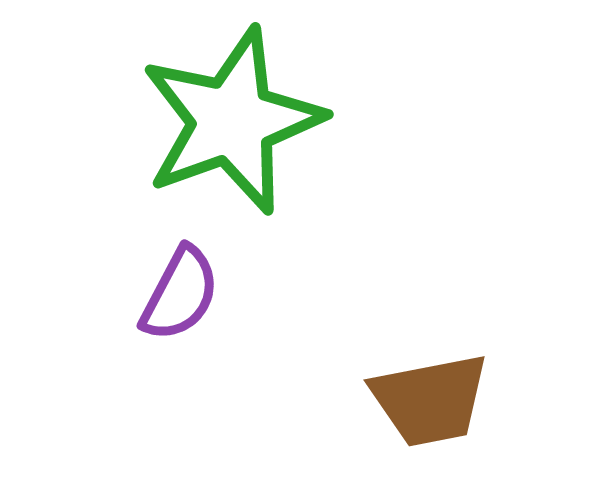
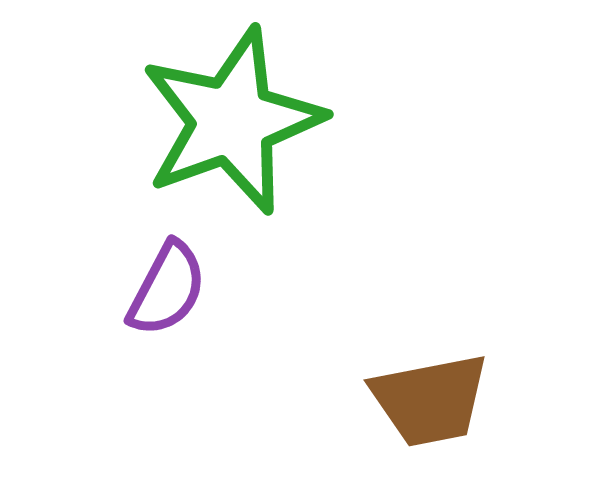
purple semicircle: moved 13 px left, 5 px up
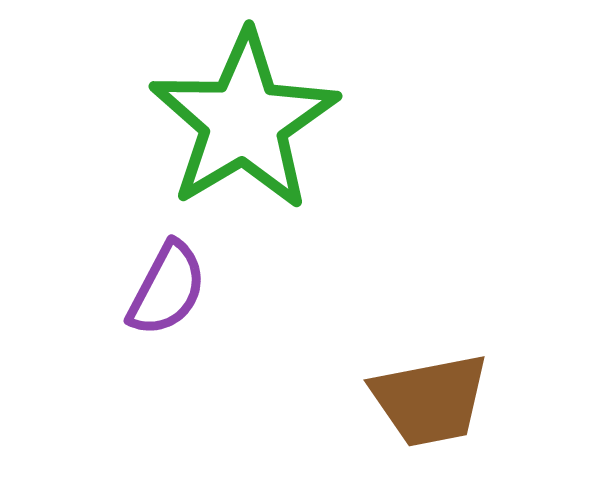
green star: moved 12 px right; rotated 11 degrees counterclockwise
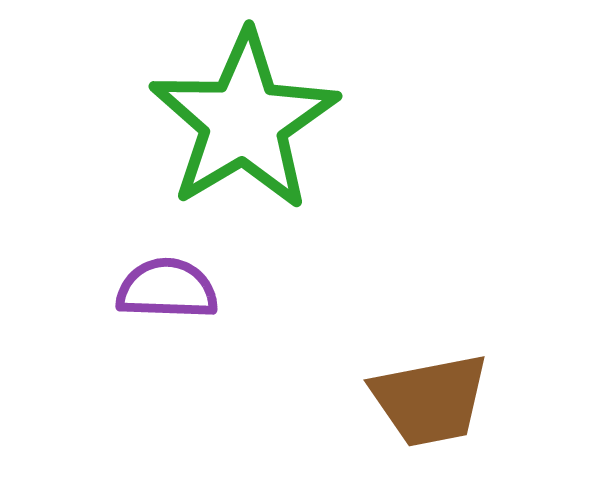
purple semicircle: rotated 116 degrees counterclockwise
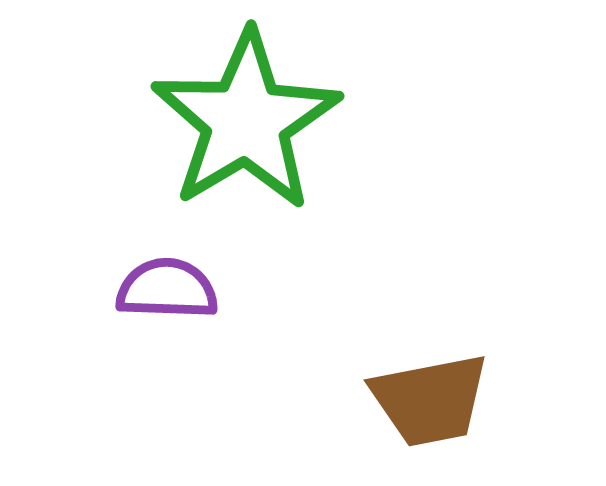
green star: moved 2 px right
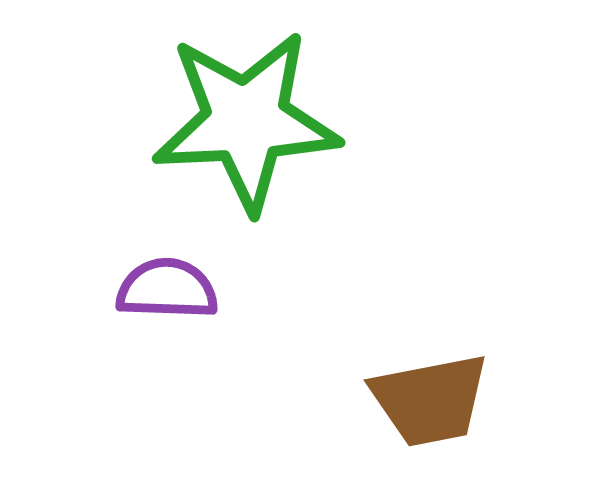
green star: rotated 28 degrees clockwise
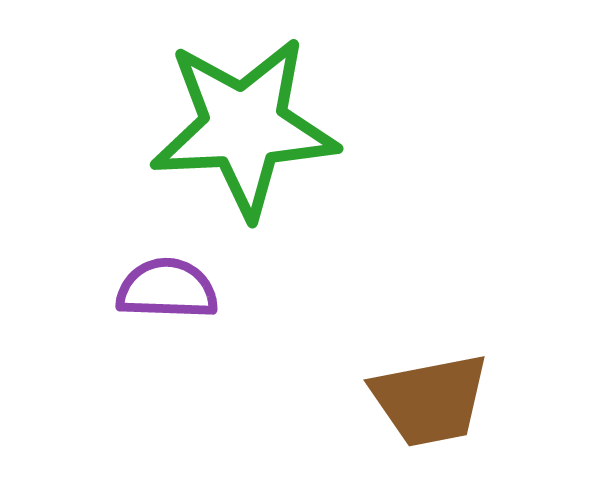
green star: moved 2 px left, 6 px down
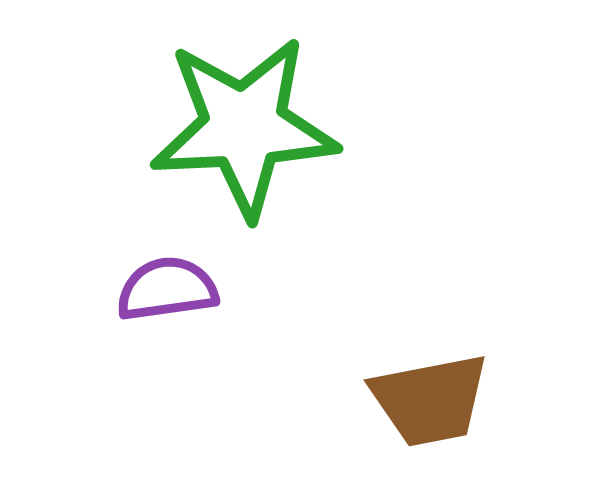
purple semicircle: rotated 10 degrees counterclockwise
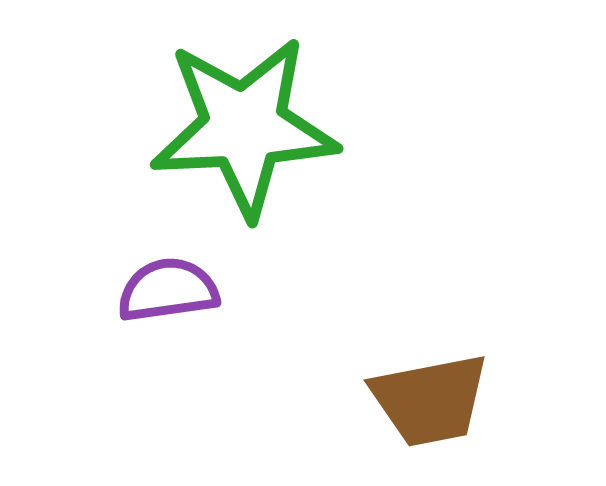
purple semicircle: moved 1 px right, 1 px down
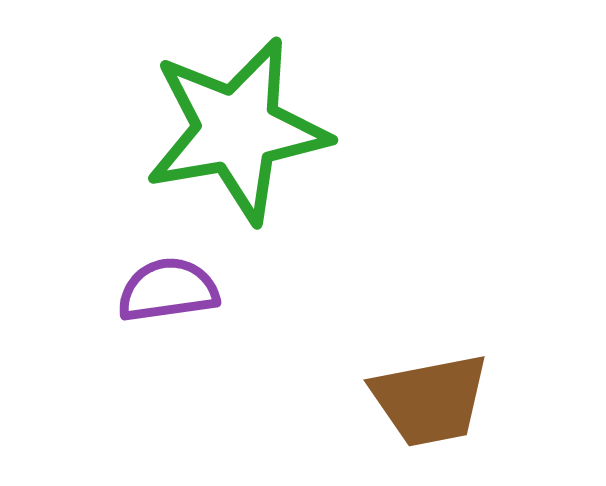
green star: moved 7 px left, 3 px down; rotated 7 degrees counterclockwise
